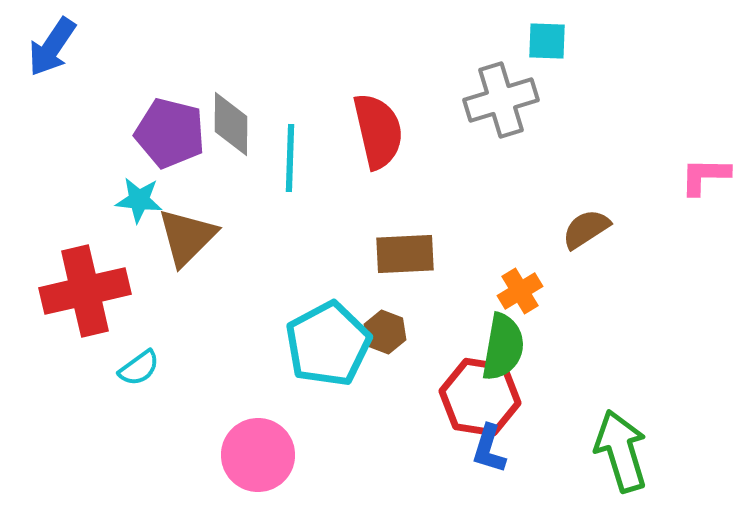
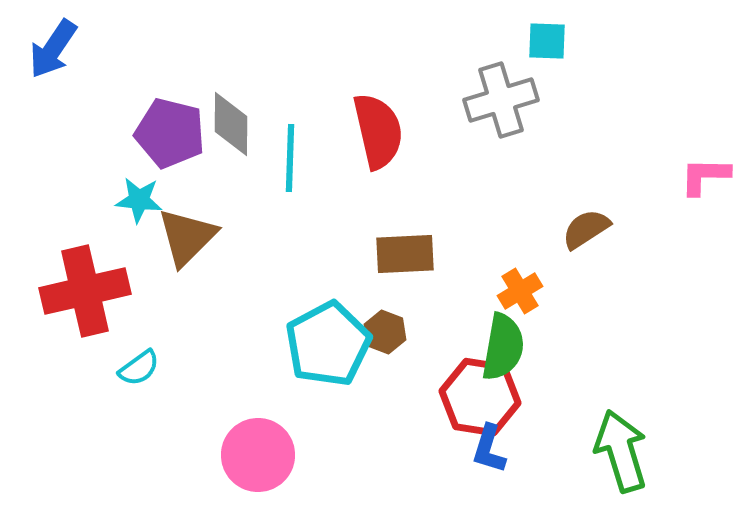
blue arrow: moved 1 px right, 2 px down
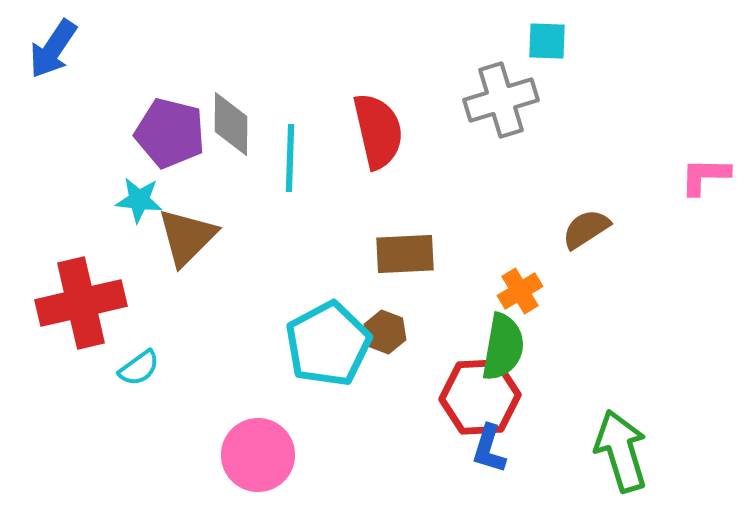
red cross: moved 4 px left, 12 px down
red hexagon: rotated 12 degrees counterclockwise
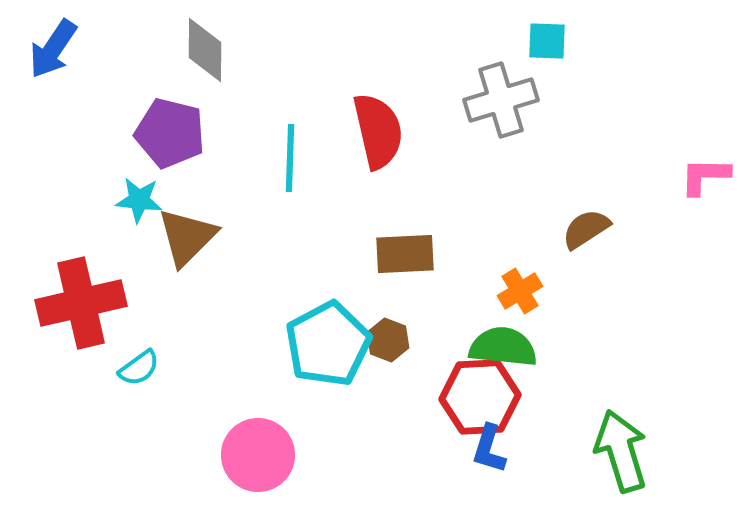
gray diamond: moved 26 px left, 74 px up
brown hexagon: moved 3 px right, 8 px down
green semicircle: rotated 94 degrees counterclockwise
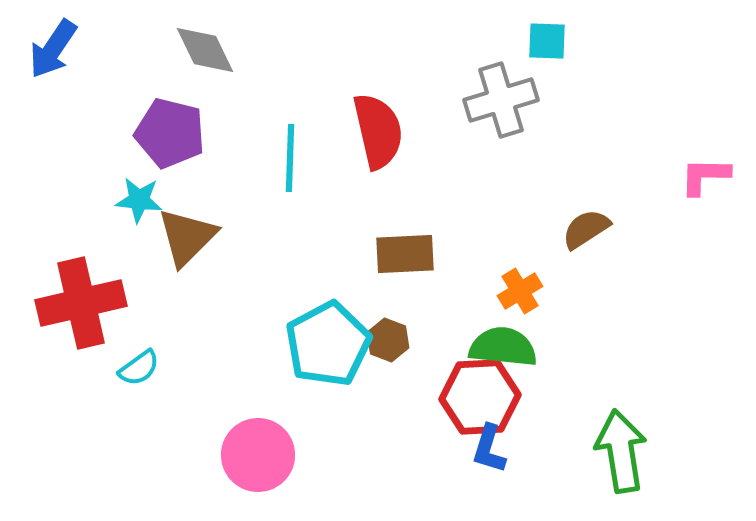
gray diamond: rotated 26 degrees counterclockwise
green arrow: rotated 8 degrees clockwise
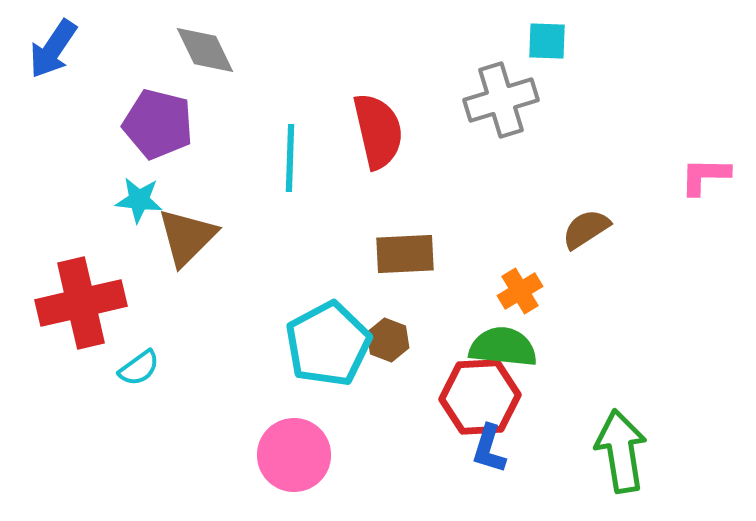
purple pentagon: moved 12 px left, 9 px up
pink circle: moved 36 px right
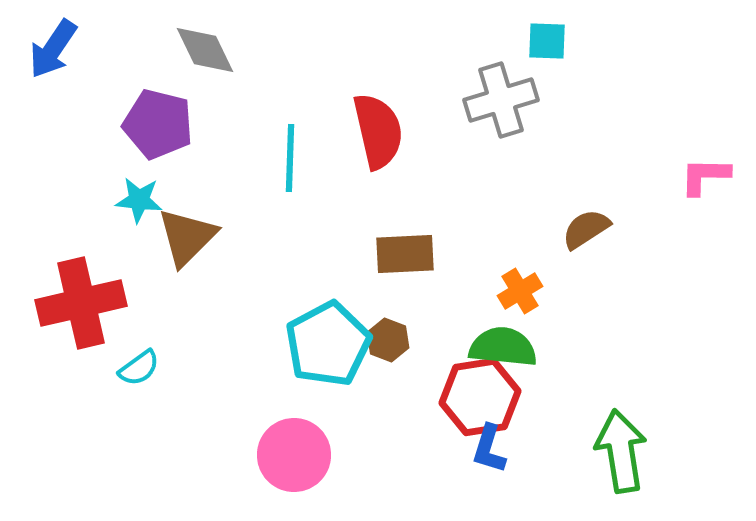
red hexagon: rotated 6 degrees counterclockwise
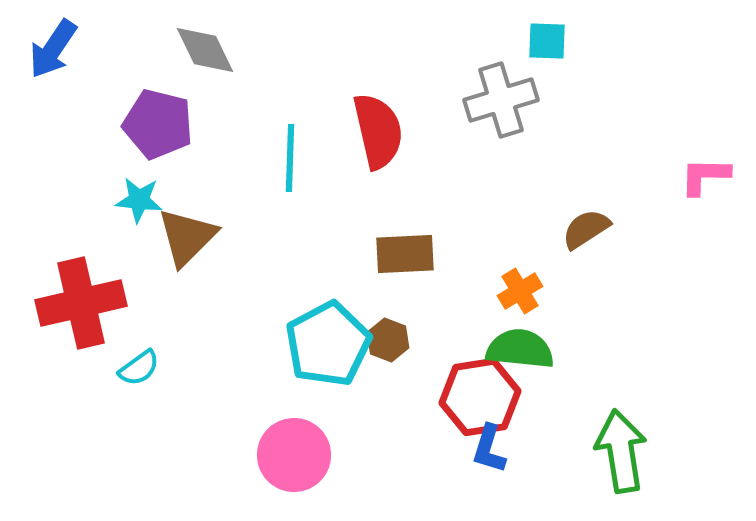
green semicircle: moved 17 px right, 2 px down
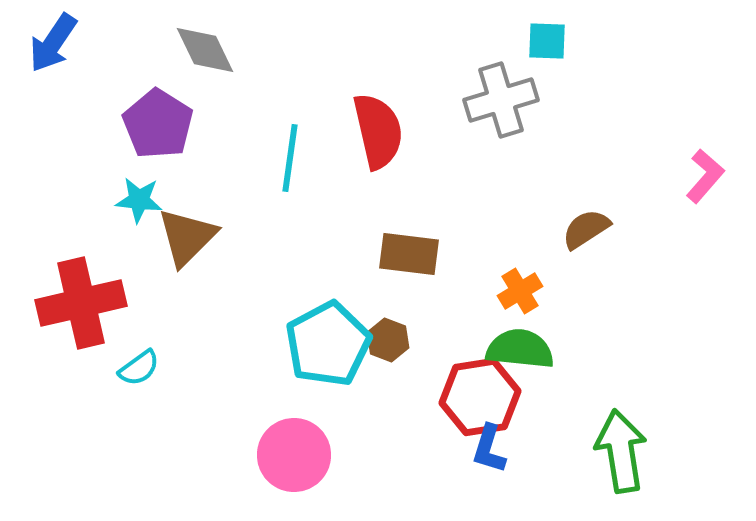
blue arrow: moved 6 px up
purple pentagon: rotated 18 degrees clockwise
cyan line: rotated 6 degrees clockwise
pink L-shape: rotated 130 degrees clockwise
brown rectangle: moved 4 px right; rotated 10 degrees clockwise
